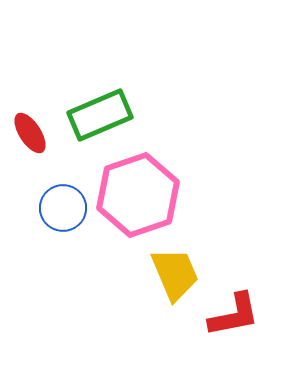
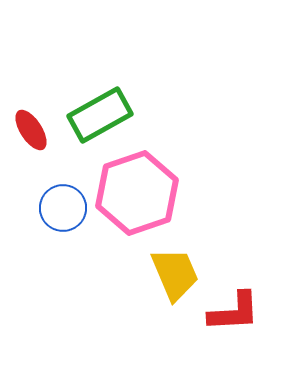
green rectangle: rotated 6 degrees counterclockwise
red ellipse: moved 1 px right, 3 px up
pink hexagon: moved 1 px left, 2 px up
red L-shape: moved 3 px up; rotated 8 degrees clockwise
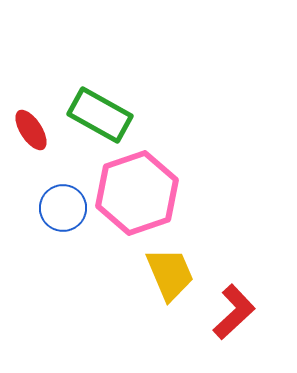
green rectangle: rotated 58 degrees clockwise
yellow trapezoid: moved 5 px left
red L-shape: rotated 40 degrees counterclockwise
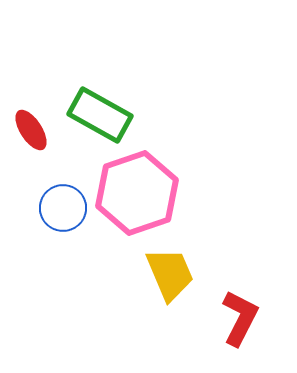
red L-shape: moved 6 px right, 6 px down; rotated 20 degrees counterclockwise
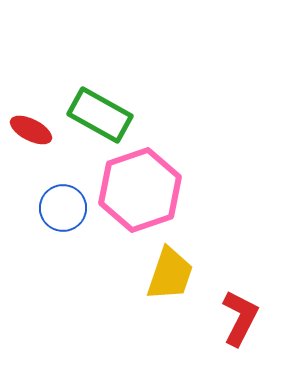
red ellipse: rotated 30 degrees counterclockwise
pink hexagon: moved 3 px right, 3 px up
yellow trapezoid: rotated 42 degrees clockwise
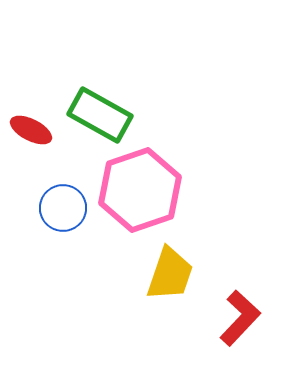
red L-shape: rotated 16 degrees clockwise
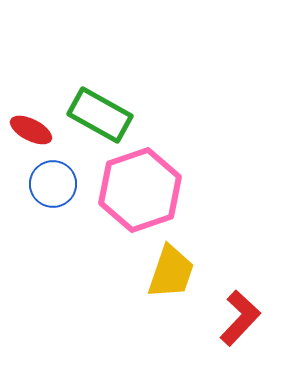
blue circle: moved 10 px left, 24 px up
yellow trapezoid: moved 1 px right, 2 px up
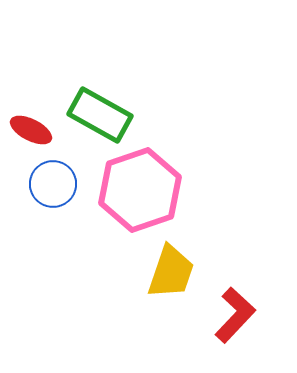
red L-shape: moved 5 px left, 3 px up
